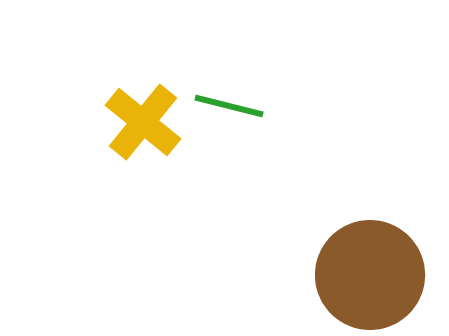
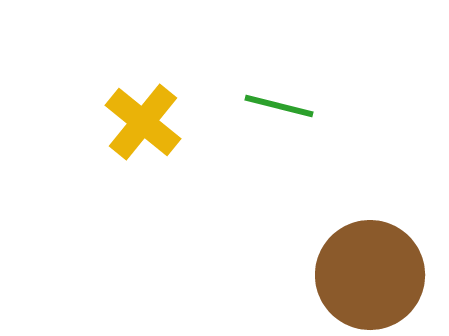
green line: moved 50 px right
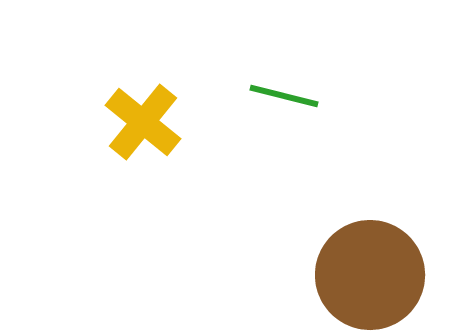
green line: moved 5 px right, 10 px up
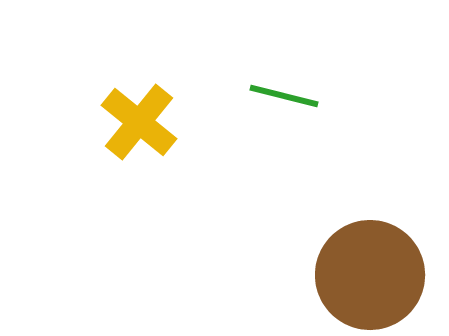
yellow cross: moved 4 px left
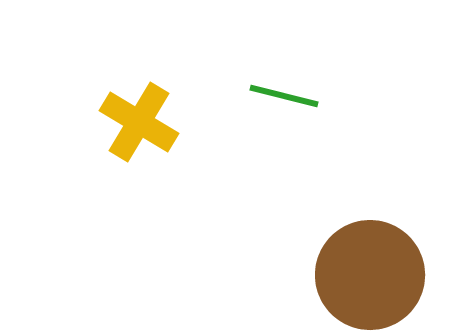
yellow cross: rotated 8 degrees counterclockwise
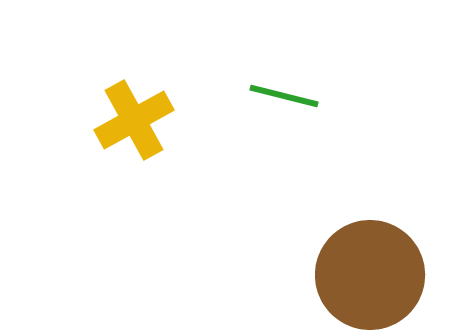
yellow cross: moved 5 px left, 2 px up; rotated 30 degrees clockwise
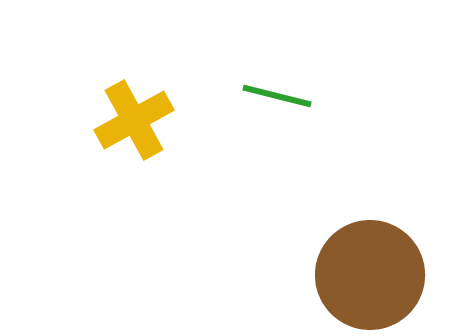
green line: moved 7 px left
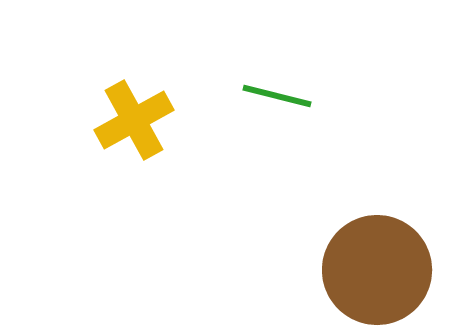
brown circle: moved 7 px right, 5 px up
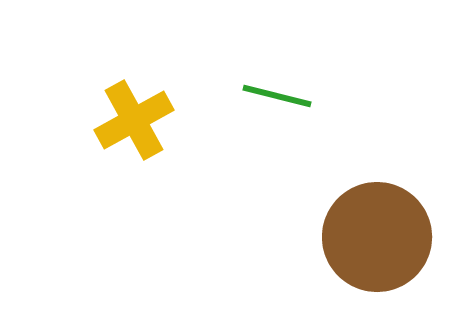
brown circle: moved 33 px up
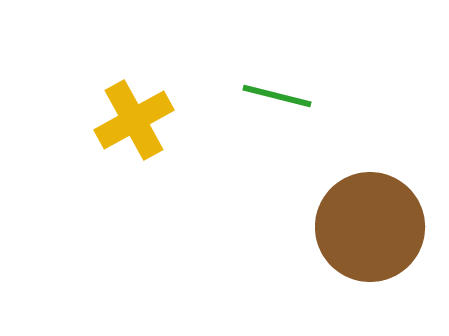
brown circle: moved 7 px left, 10 px up
